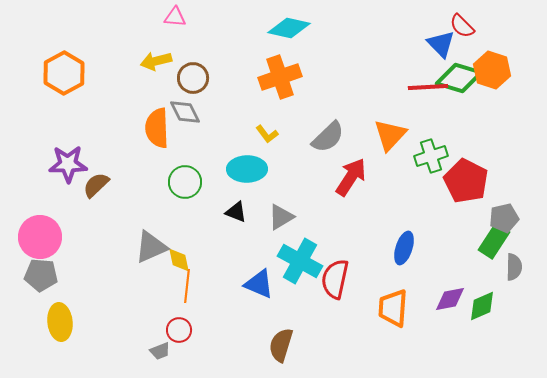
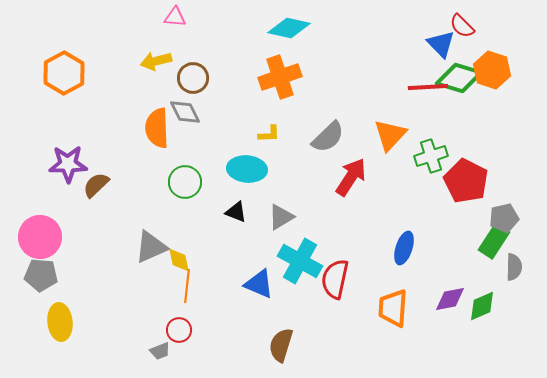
yellow L-shape at (267, 134): moved 2 px right; rotated 55 degrees counterclockwise
cyan ellipse at (247, 169): rotated 6 degrees clockwise
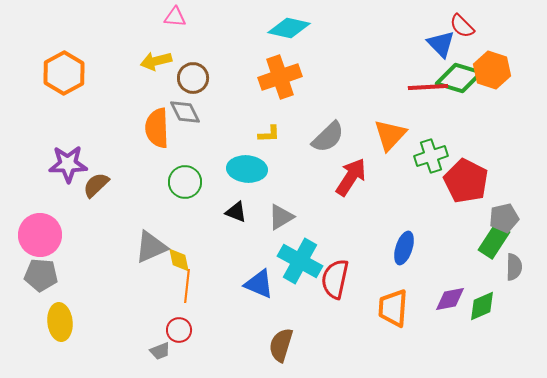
pink circle at (40, 237): moved 2 px up
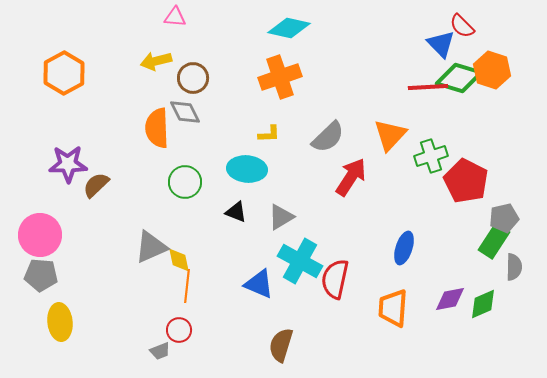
green diamond at (482, 306): moved 1 px right, 2 px up
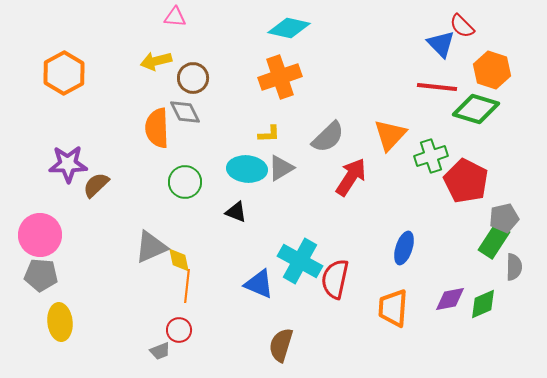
green diamond at (459, 78): moved 17 px right, 31 px down
red line at (428, 87): moved 9 px right; rotated 9 degrees clockwise
gray triangle at (281, 217): moved 49 px up
